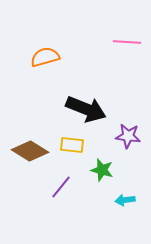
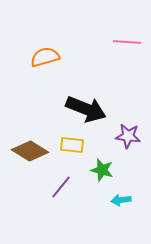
cyan arrow: moved 4 px left
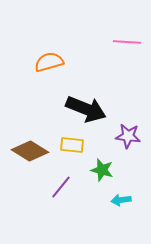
orange semicircle: moved 4 px right, 5 px down
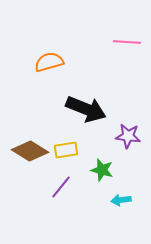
yellow rectangle: moved 6 px left, 5 px down; rotated 15 degrees counterclockwise
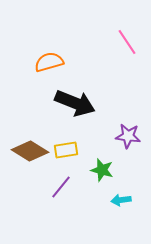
pink line: rotated 52 degrees clockwise
black arrow: moved 11 px left, 6 px up
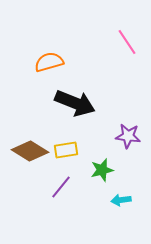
green star: rotated 30 degrees counterclockwise
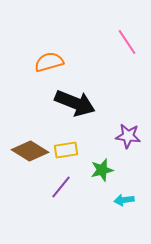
cyan arrow: moved 3 px right
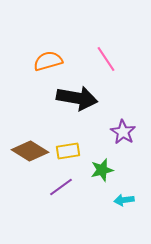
pink line: moved 21 px left, 17 px down
orange semicircle: moved 1 px left, 1 px up
black arrow: moved 2 px right, 5 px up; rotated 12 degrees counterclockwise
purple star: moved 5 px left, 4 px up; rotated 25 degrees clockwise
yellow rectangle: moved 2 px right, 1 px down
purple line: rotated 15 degrees clockwise
